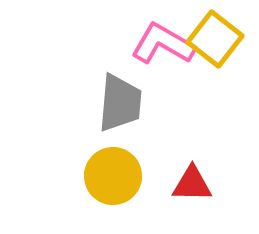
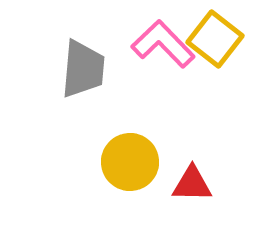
pink L-shape: rotated 16 degrees clockwise
gray trapezoid: moved 37 px left, 34 px up
yellow circle: moved 17 px right, 14 px up
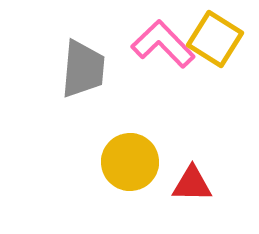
yellow square: rotated 6 degrees counterclockwise
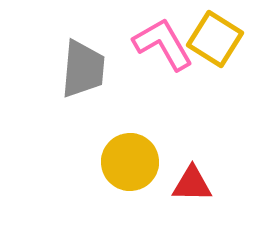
pink L-shape: rotated 14 degrees clockwise
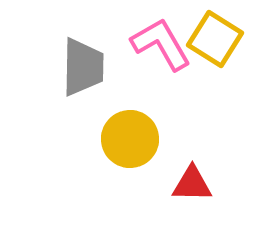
pink L-shape: moved 2 px left
gray trapezoid: moved 2 px up; rotated 4 degrees counterclockwise
yellow circle: moved 23 px up
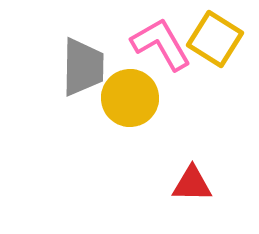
yellow circle: moved 41 px up
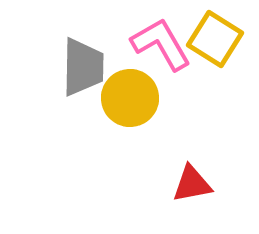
red triangle: rotated 12 degrees counterclockwise
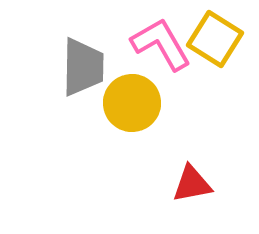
yellow circle: moved 2 px right, 5 px down
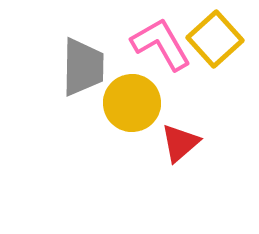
yellow square: rotated 16 degrees clockwise
red triangle: moved 12 px left, 41 px up; rotated 30 degrees counterclockwise
